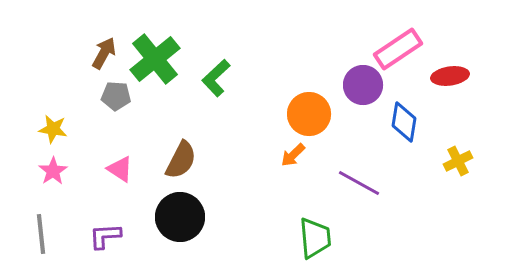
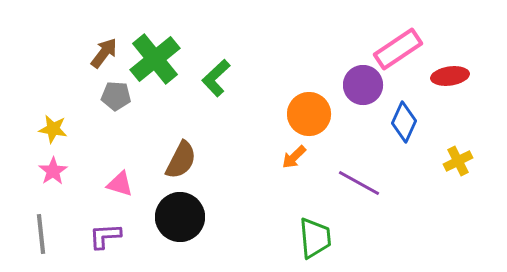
brown arrow: rotated 8 degrees clockwise
blue diamond: rotated 15 degrees clockwise
orange arrow: moved 1 px right, 2 px down
pink triangle: moved 15 px down; rotated 16 degrees counterclockwise
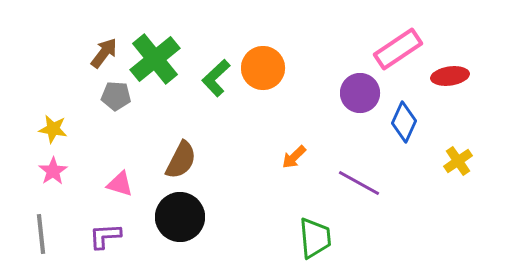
purple circle: moved 3 px left, 8 px down
orange circle: moved 46 px left, 46 px up
yellow cross: rotated 8 degrees counterclockwise
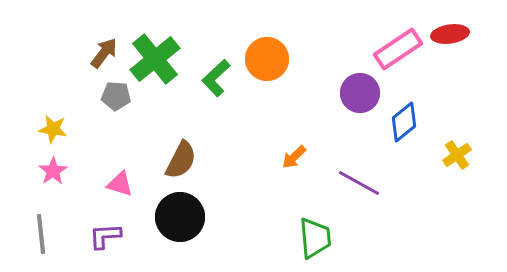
orange circle: moved 4 px right, 9 px up
red ellipse: moved 42 px up
blue diamond: rotated 27 degrees clockwise
yellow cross: moved 1 px left, 6 px up
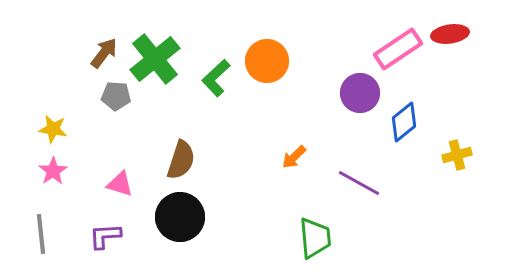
orange circle: moved 2 px down
yellow cross: rotated 20 degrees clockwise
brown semicircle: rotated 9 degrees counterclockwise
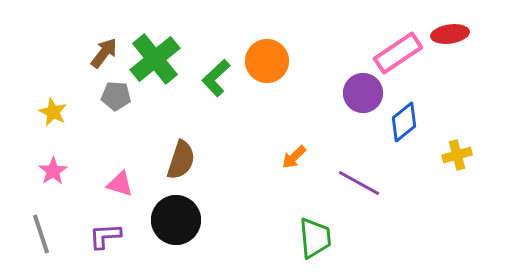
pink rectangle: moved 4 px down
purple circle: moved 3 px right
yellow star: moved 17 px up; rotated 16 degrees clockwise
black circle: moved 4 px left, 3 px down
gray line: rotated 12 degrees counterclockwise
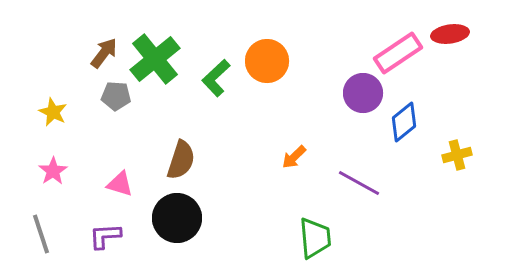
black circle: moved 1 px right, 2 px up
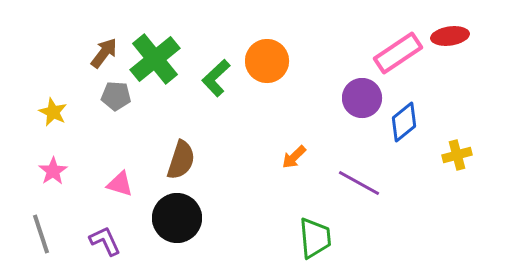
red ellipse: moved 2 px down
purple circle: moved 1 px left, 5 px down
purple L-shape: moved 5 px down; rotated 68 degrees clockwise
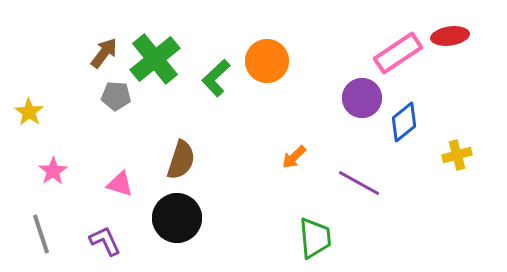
yellow star: moved 24 px left; rotated 8 degrees clockwise
